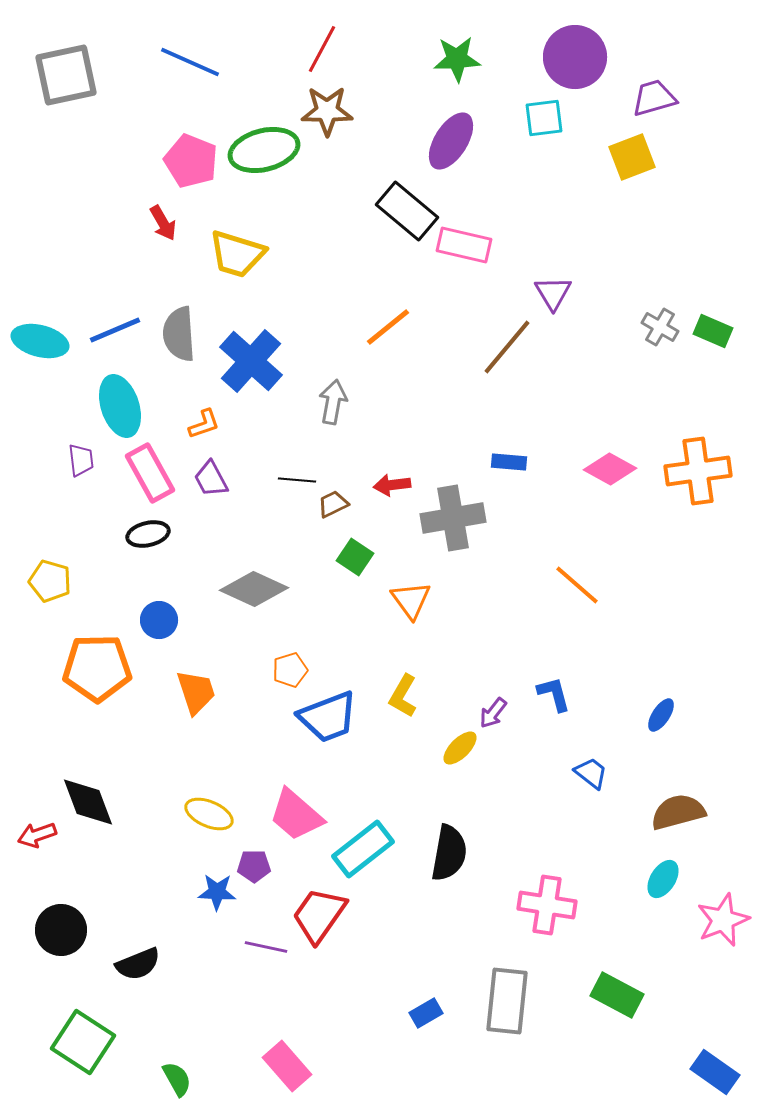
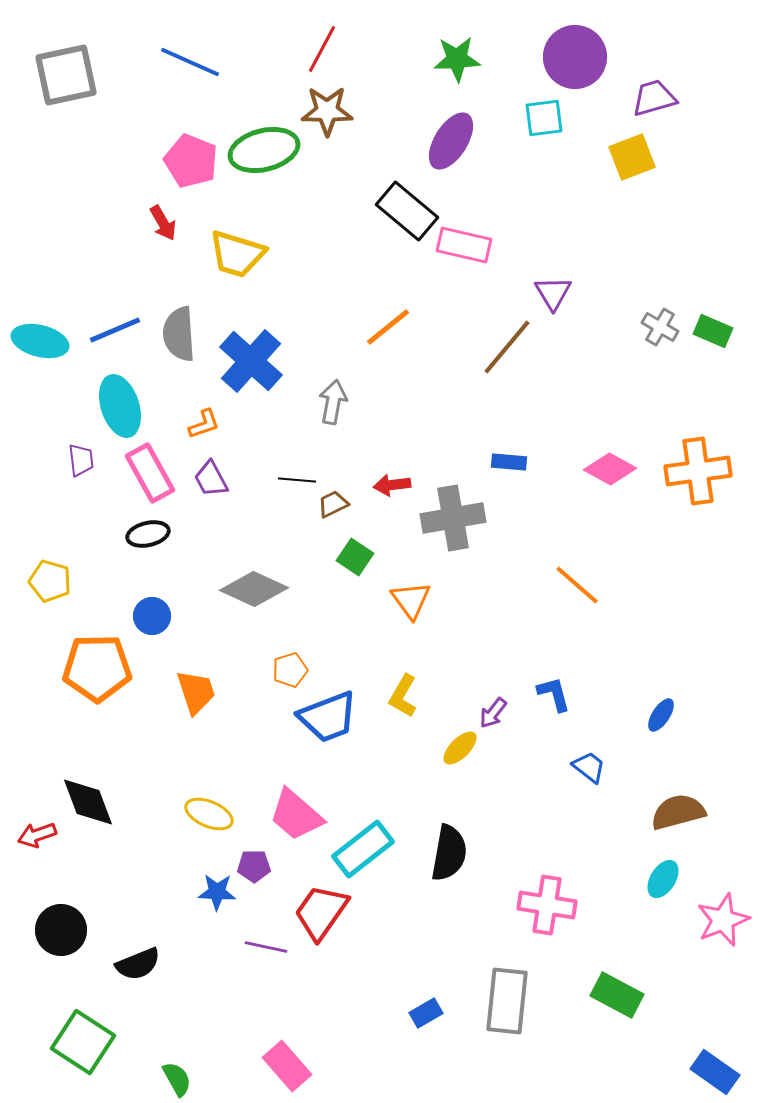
blue circle at (159, 620): moved 7 px left, 4 px up
blue trapezoid at (591, 773): moved 2 px left, 6 px up
red trapezoid at (319, 915): moved 2 px right, 3 px up
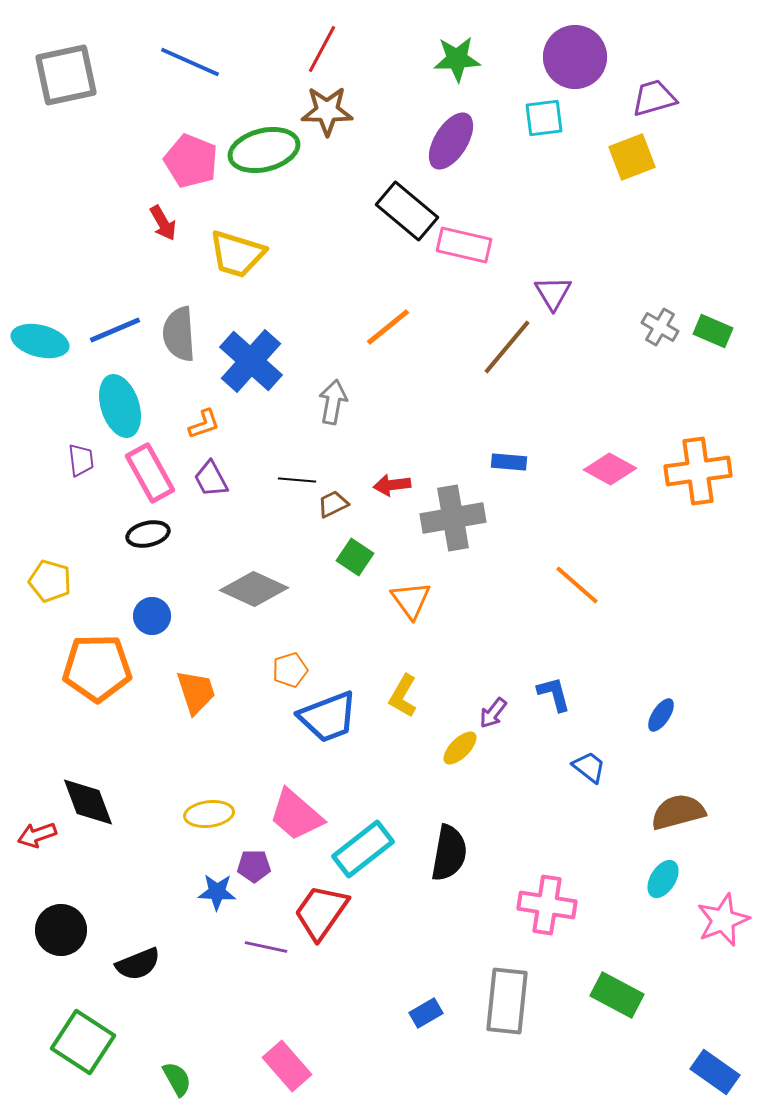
yellow ellipse at (209, 814): rotated 30 degrees counterclockwise
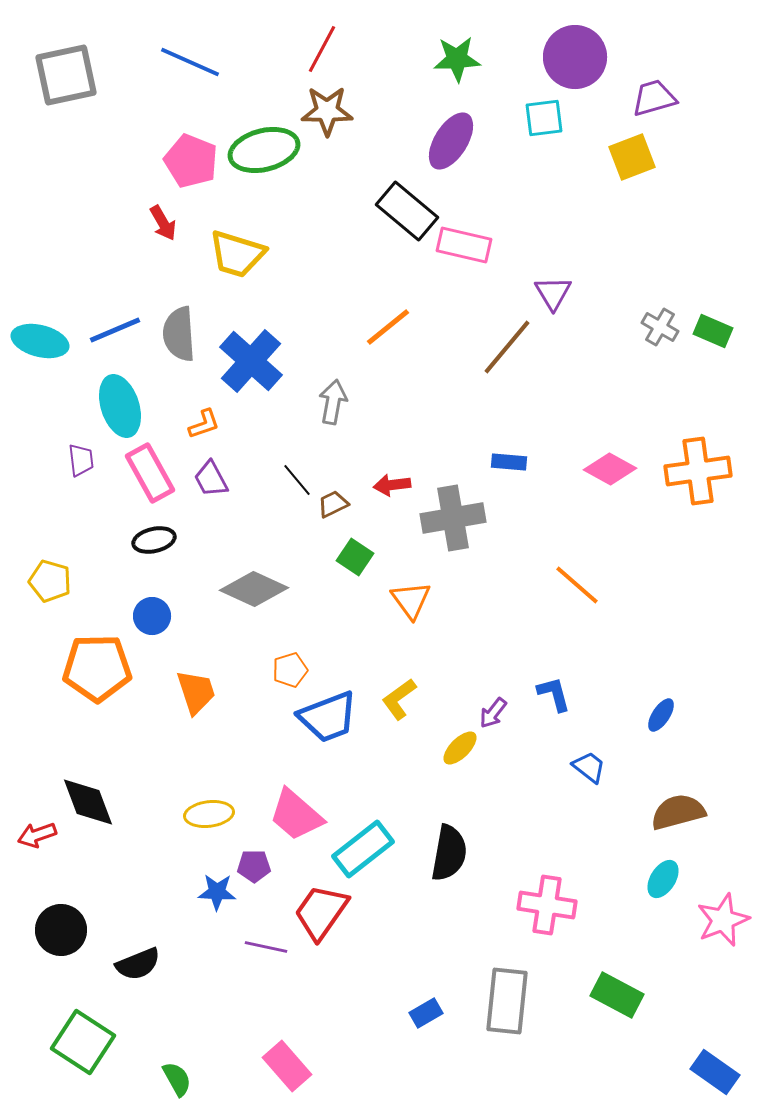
black line at (297, 480): rotated 45 degrees clockwise
black ellipse at (148, 534): moved 6 px right, 6 px down
yellow L-shape at (403, 696): moved 4 px left, 3 px down; rotated 24 degrees clockwise
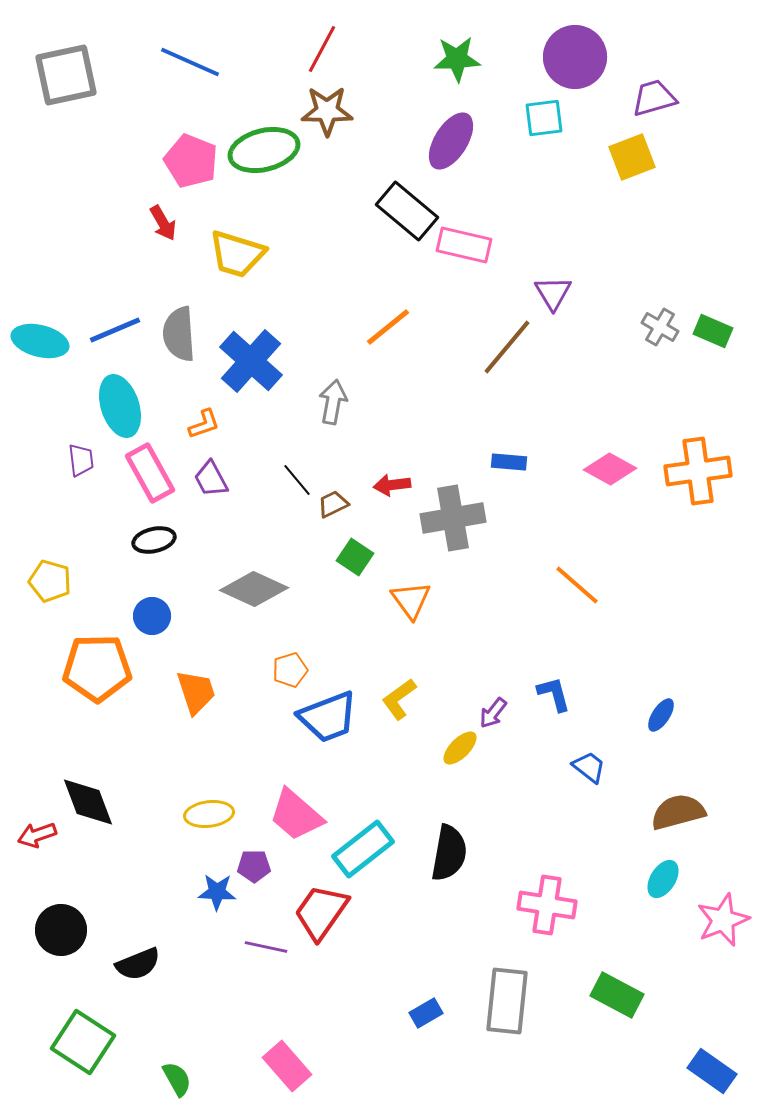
blue rectangle at (715, 1072): moved 3 px left, 1 px up
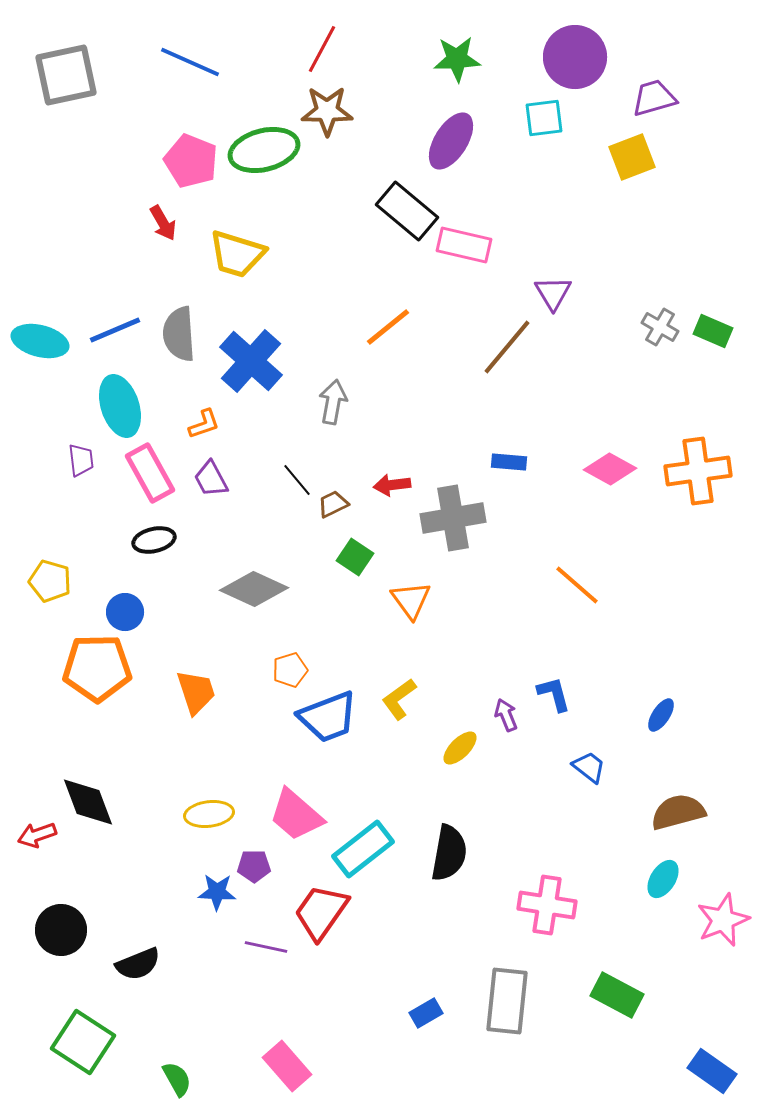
blue circle at (152, 616): moved 27 px left, 4 px up
purple arrow at (493, 713): moved 13 px right, 2 px down; rotated 120 degrees clockwise
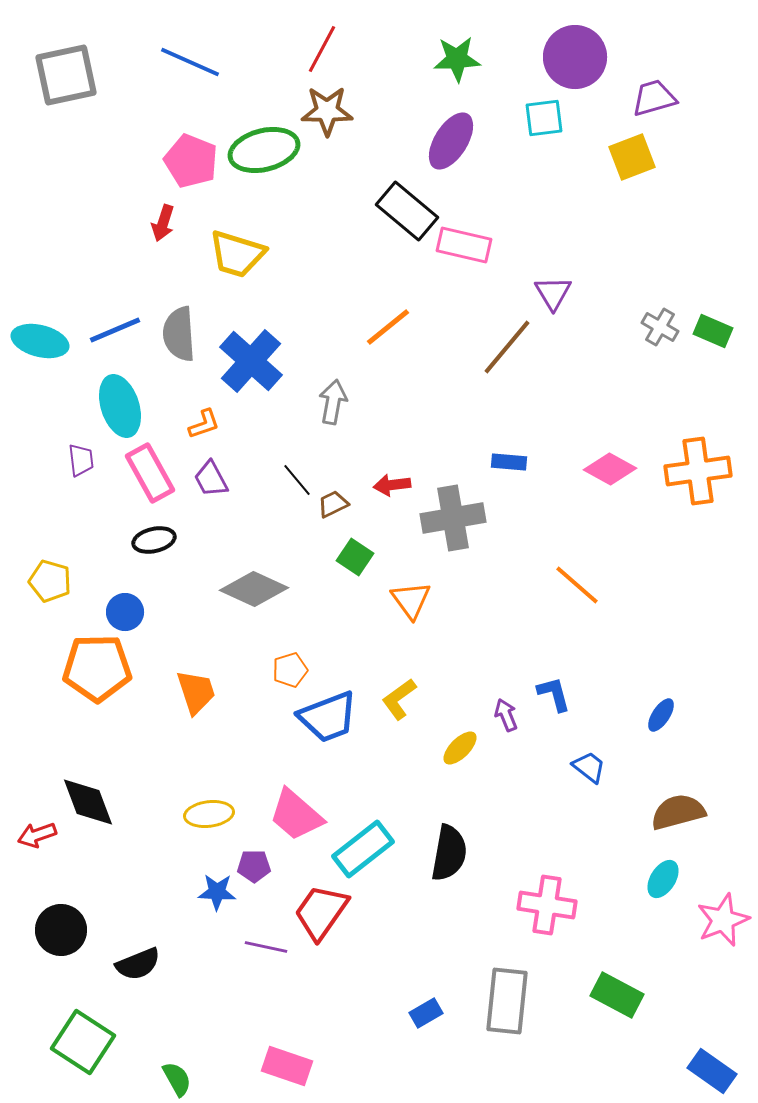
red arrow at (163, 223): rotated 48 degrees clockwise
pink rectangle at (287, 1066): rotated 30 degrees counterclockwise
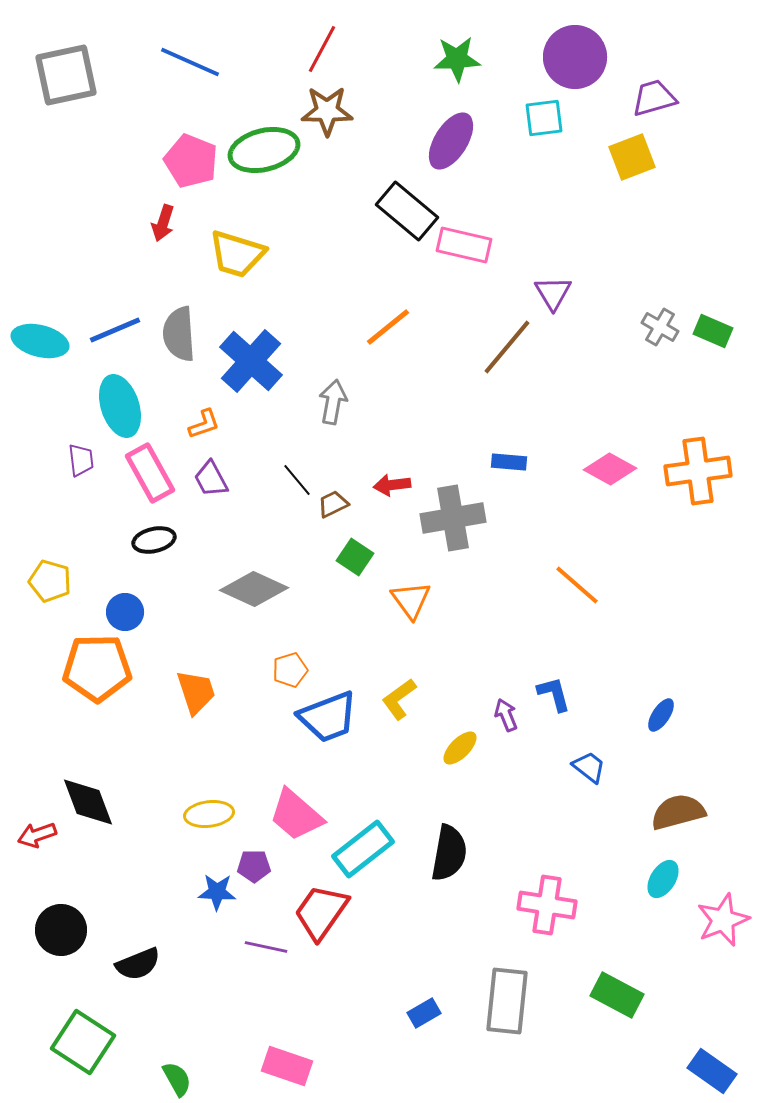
blue rectangle at (426, 1013): moved 2 px left
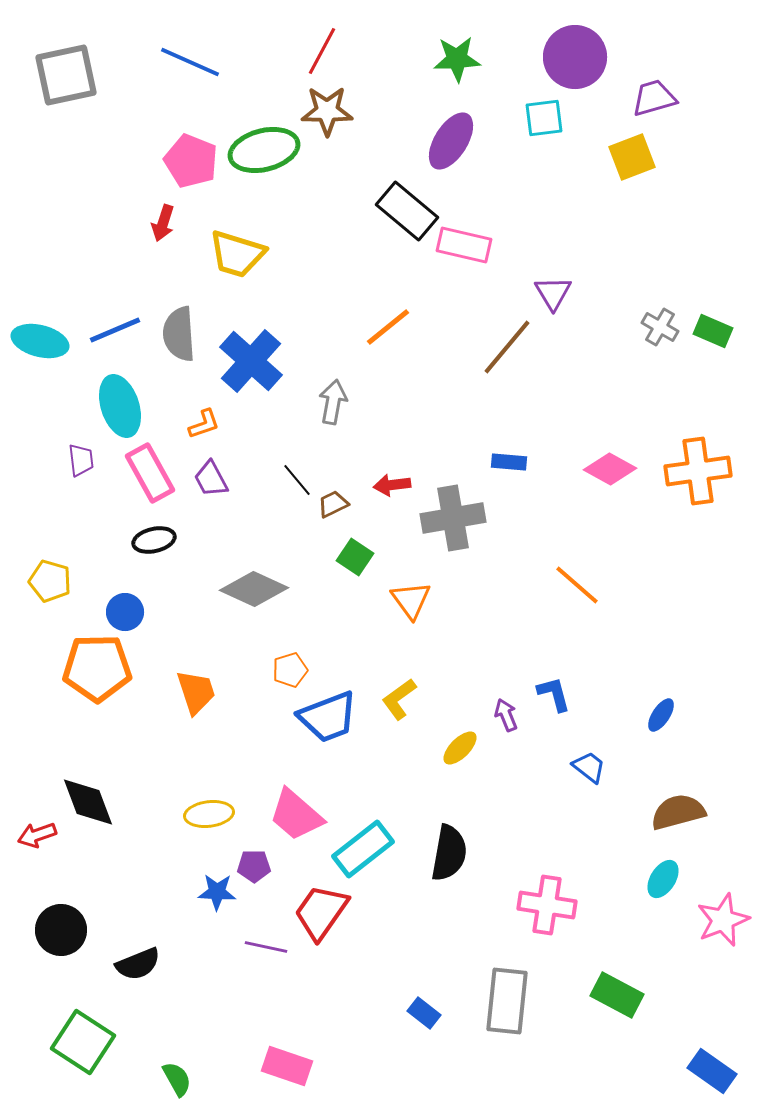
red line at (322, 49): moved 2 px down
blue rectangle at (424, 1013): rotated 68 degrees clockwise
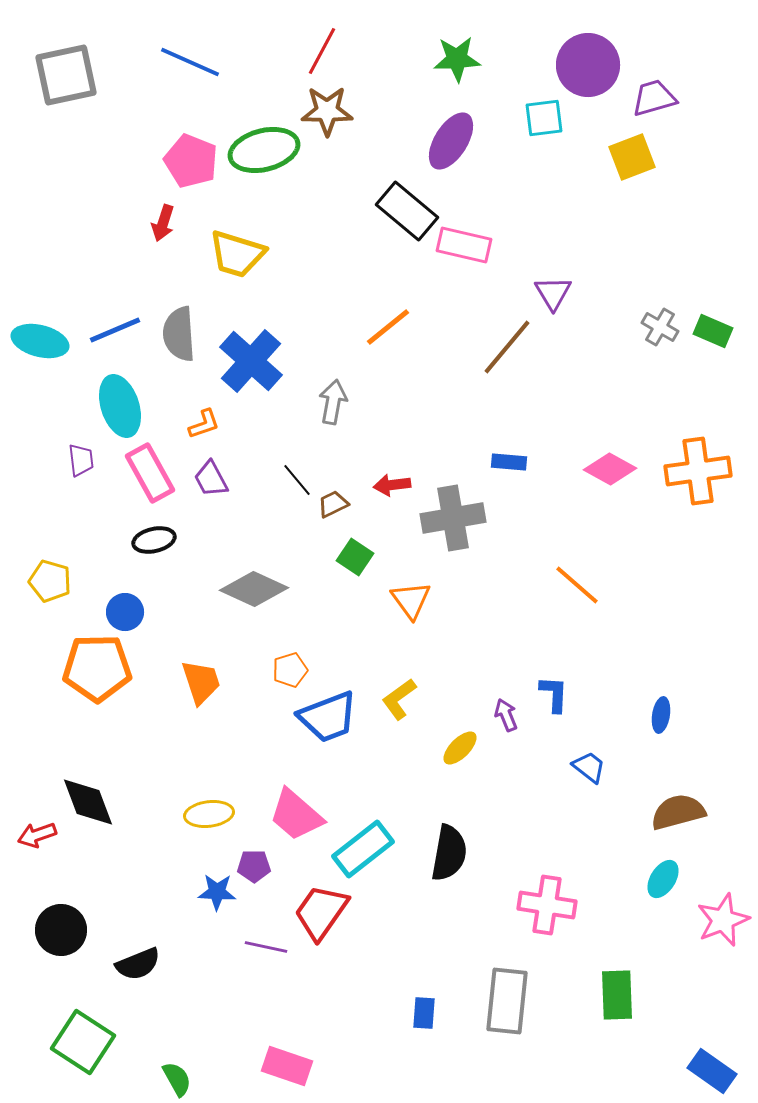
purple circle at (575, 57): moved 13 px right, 8 px down
orange trapezoid at (196, 692): moved 5 px right, 10 px up
blue L-shape at (554, 694): rotated 18 degrees clockwise
blue ellipse at (661, 715): rotated 24 degrees counterclockwise
green rectangle at (617, 995): rotated 60 degrees clockwise
blue rectangle at (424, 1013): rotated 56 degrees clockwise
